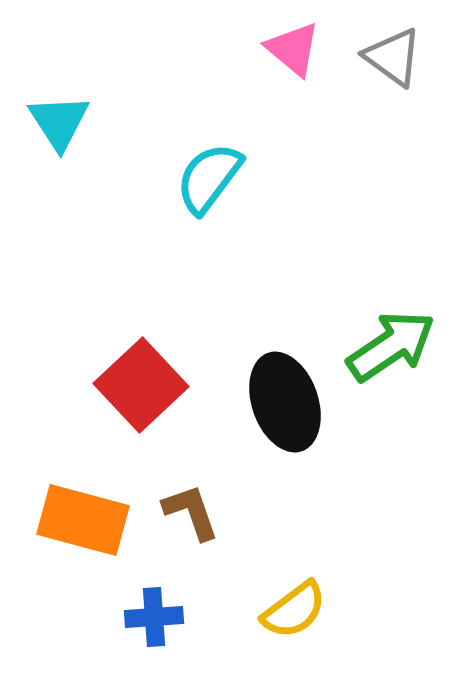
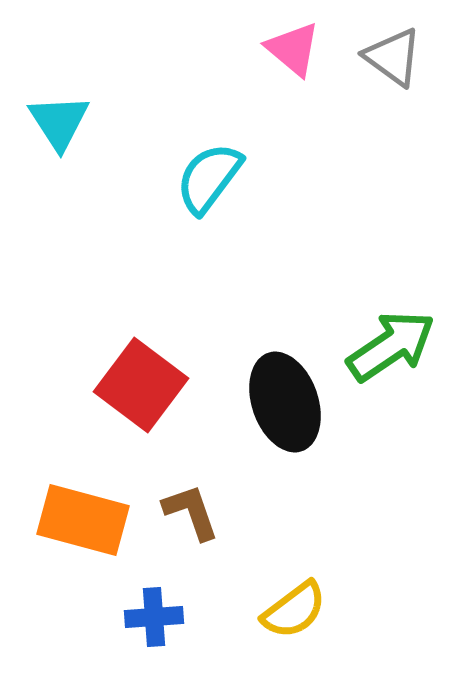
red square: rotated 10 degrees counterclockwise
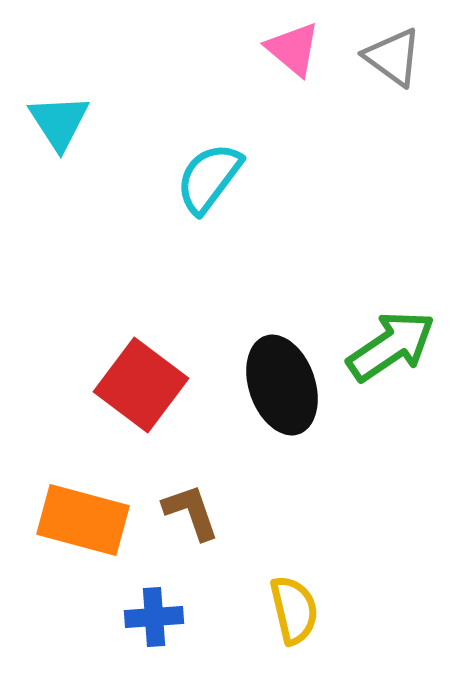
black ellipse: moved 3 px left, 17 px up
yellow semicircle: rotated 66 degrees counterclockwise
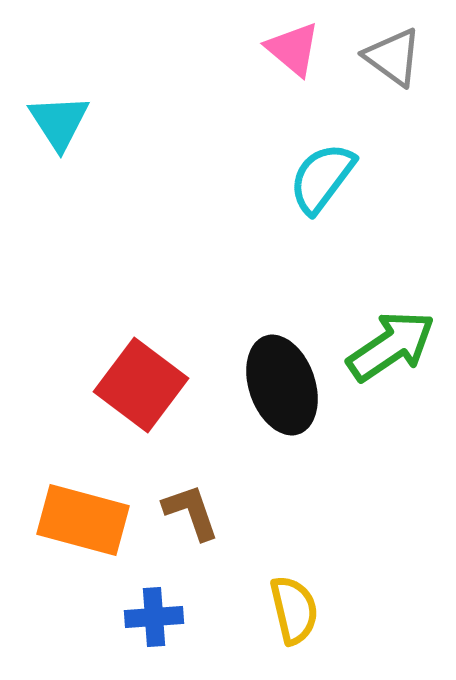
cyan semicircle: moved 113 px right
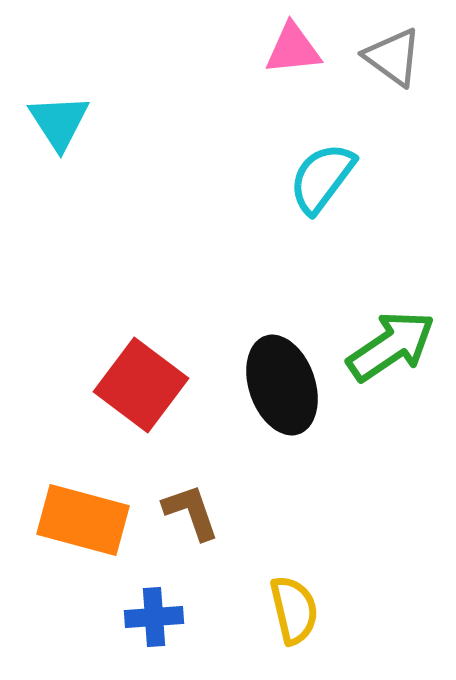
pink triangle: rotated 46 degrees counterclockwise
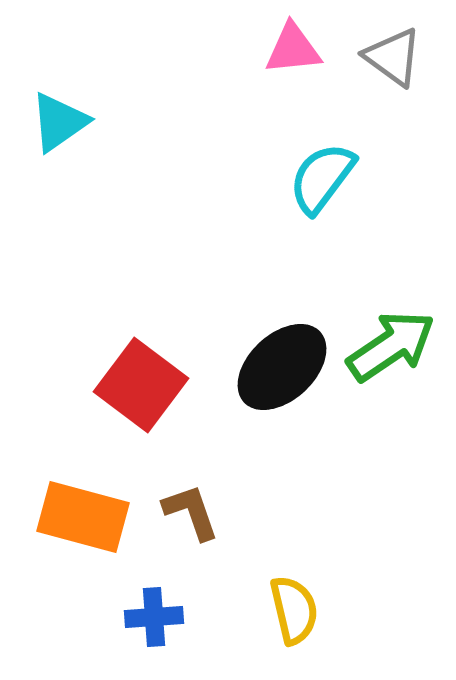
cyan triangle: rotated 28 degrees clockwise
black ellipse: moved 18 px up; rotated 66 degrees clockwise
orange rectangle: moved 3 px up
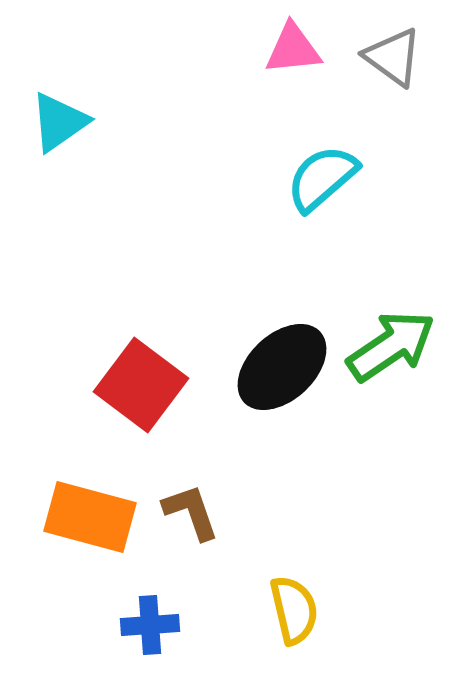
cyan semicircle: rotated 12 degrees clockwise
orange rectangle: moved 7 px right
blue cross: moved 4 px left, 8 px down
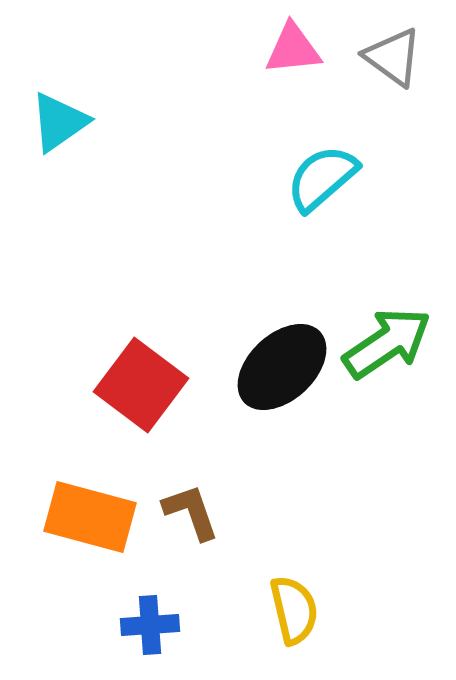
green arrow: moved 4 px left, 3 px up
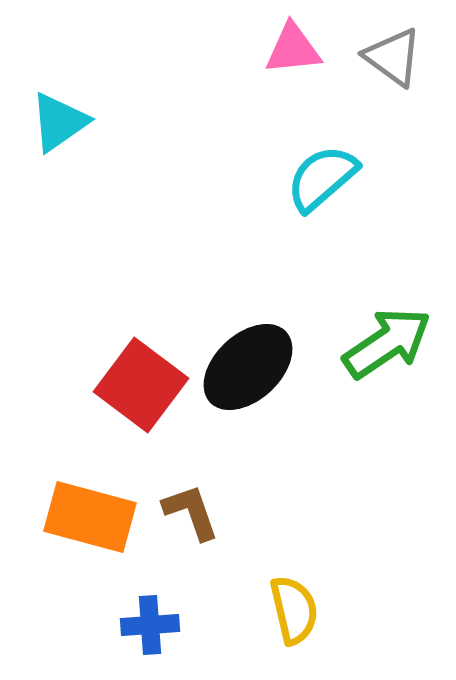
black ellipse: moved 34 px left
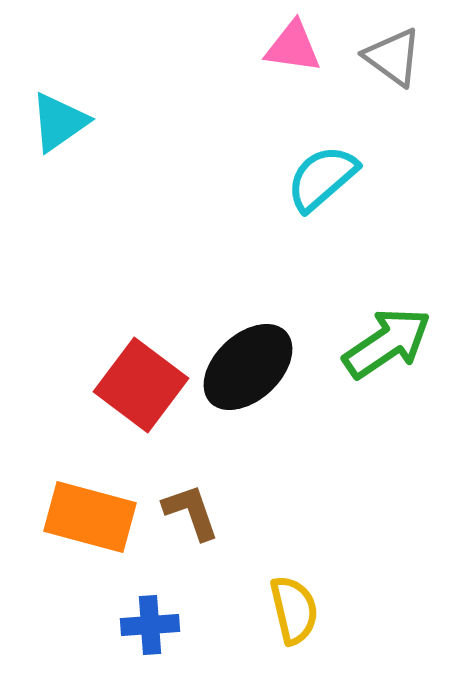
pink triangle: moved 2 px up; rotated 14 degrees clockwise
